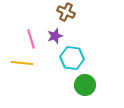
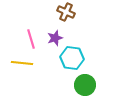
purple star: moved 2 px down
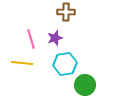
brown cross: rotated 24 degrees counterclockwise
cyan hexagon: moved 7 px left, 6 px down; rotated 15 degrees counterclockwise
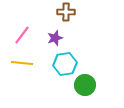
pink line: moved 9 px left, 4 px up; rotated 54 degrees clockwise
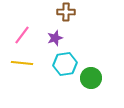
green circle: moved 6 px right, 7 px up
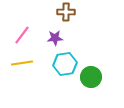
purple star: rotated 14 degrees clockwise
yellow line: rotated 15 degrees counterclockwise
green circle: moved 1 px up
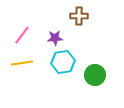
brown cross: moved 13 px right, 4 px down
cyan hexagon: moved 2 px left, 2 px up
green circle: moved 4 px right, 2 px up
